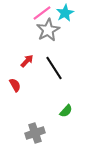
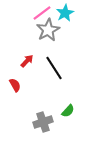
green semicircle: moved 2 px right
gray cross: moved 8 px right, 11 px up
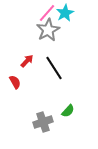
pink line: moved 5 px right; rotated 12 degrees counterclockwise
red semicircle: moved 3 px up
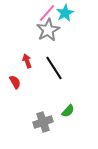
red arrow: rotated 64 degrees counterclockwise
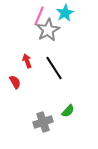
pink line: moved 8 px left, 3 px down; rotated 18 degrees counterclockwise
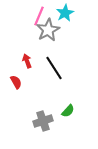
red semicircle: moved 1 px right
gray cross: moved 1 px up
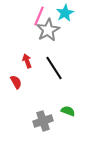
green semicircle: rotated 112 degrees counterclockwise
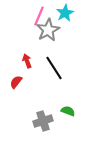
red semicircle: rotated 112 degrees counterclockwise
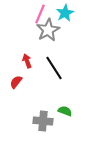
pink line: moved 1 px right, 2 px up
green semicircle: moved 3 px left
gray cross: rotated 24 degrees clockwise
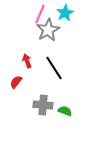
gray cross: moved 16 px up
